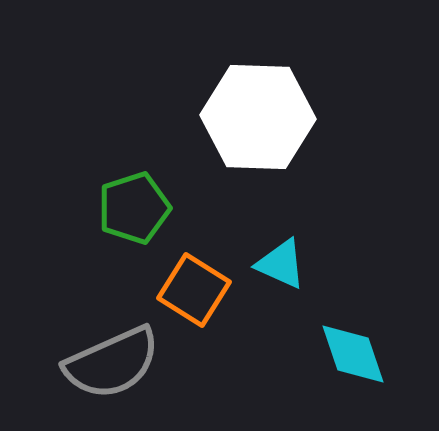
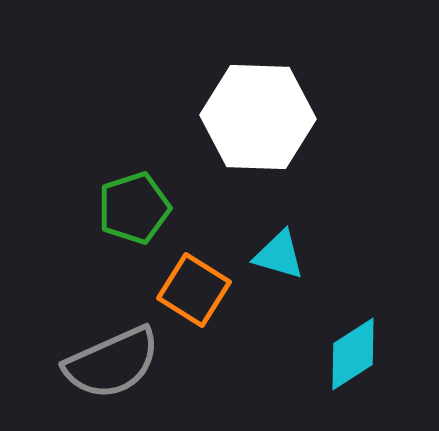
cyan triangle: moved 2 px left, 9 px up; rotated 8 degrees counterclockwise
cyan diamond: rotated 76 degrees clockwise
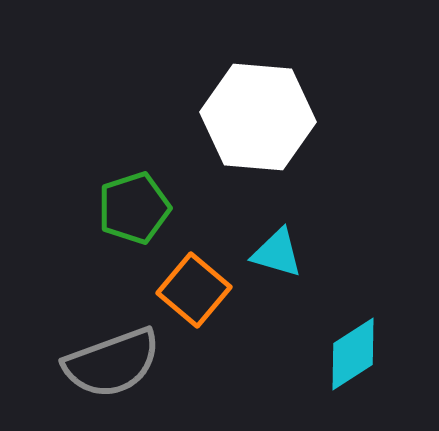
white hexagon: rotated 3 degrees clockwise
cyan triangle: moved 2 px left, 2 px up
orange square: rotated 8 degrees clockwise
gray semicircle: rotated 4 degrees clockwise
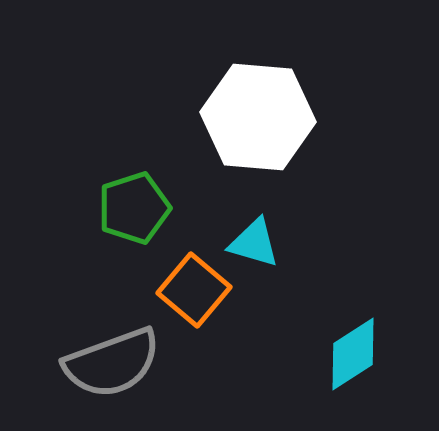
cyan triangle: moved 23 px left, 10 px up
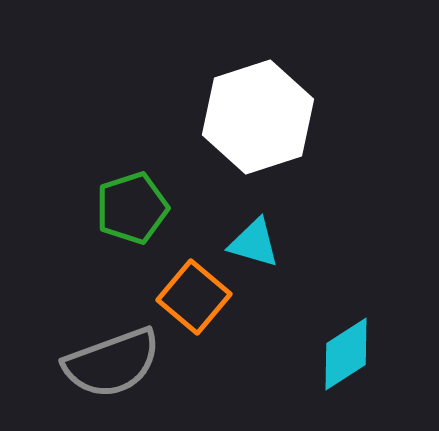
white hexagon: rotated 23 degrees counterclockwise
green pentagon: moved 2 px left
orange square: moved 7 px down
cyan diamond: moved 7 px left
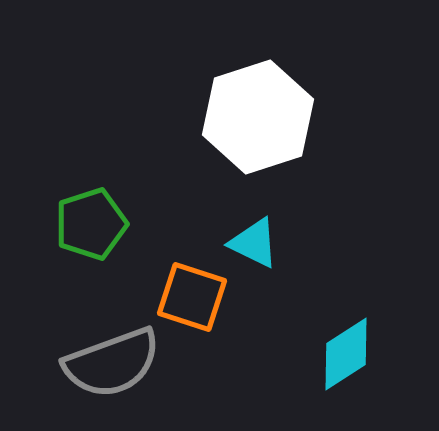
green pentagon: moved 41 px left, 16 px down
cyan triangle: rotated 10 degrees clockwise
orange square: moved 2 px left; rotated 22 degrees counterclockwise
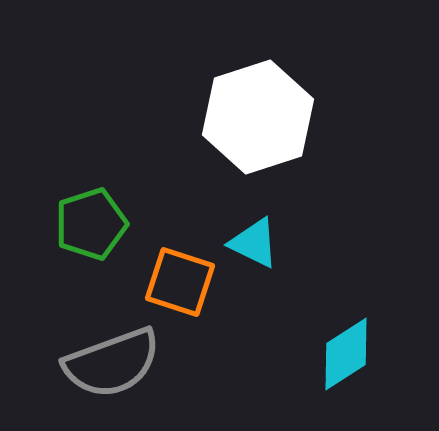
orange square: moved 12 px left, 15 px up
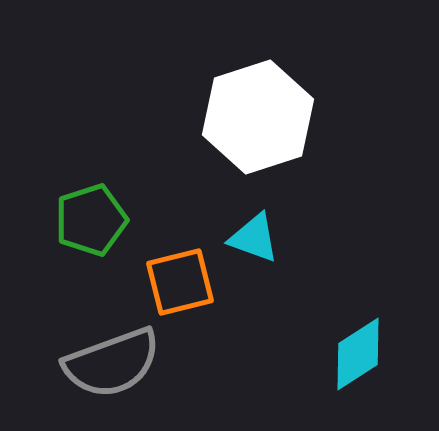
green pentagon: moved 4 px up
cyan triangle: moved 5 px up; rotated 6 degrees counterclockwise
orange square: rotated 32 degrees counterclockwise
cyan diamond: moved 12 px right
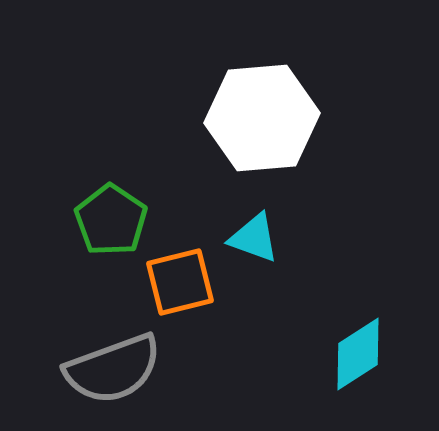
white hexagon: moved 4 px right, 1 px down; rotated 13 degrees clockwise
green pentagon: moved 20 px right; rotated 20 degrees counterclockwise
gray semicircle: moved 1 px right, 6 px down
